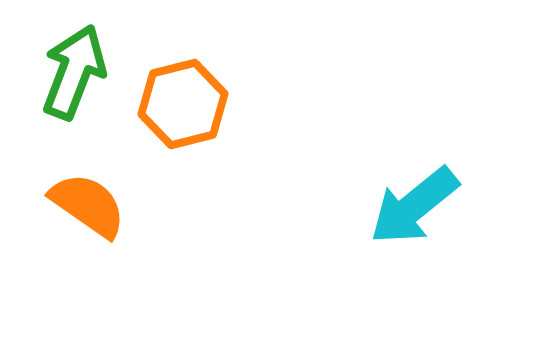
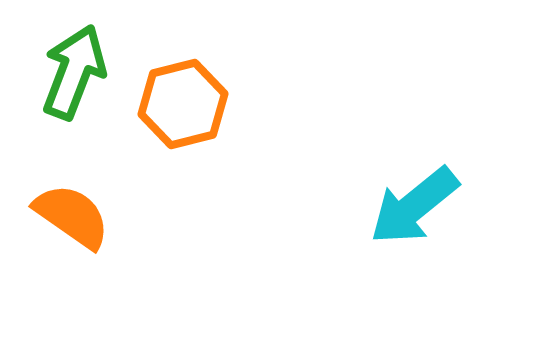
orange semicircle: moved 16 px left, 11 px down
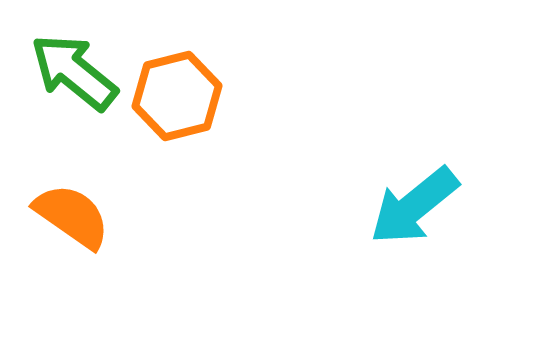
green arrow: rotated 72 degrees counterclockwise
orange hexagon: moved 6 px left, 8 px up
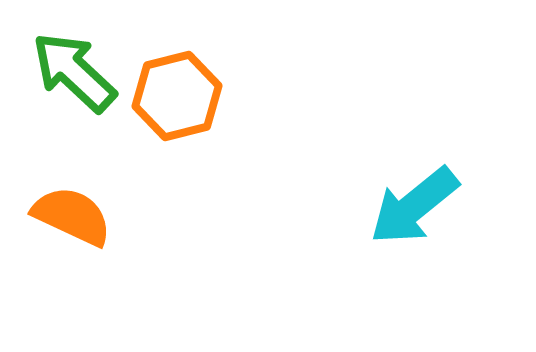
green arrow: rotated 4 degrees clockwise
orange semicircle: rotated 10 degrees counterclockwise
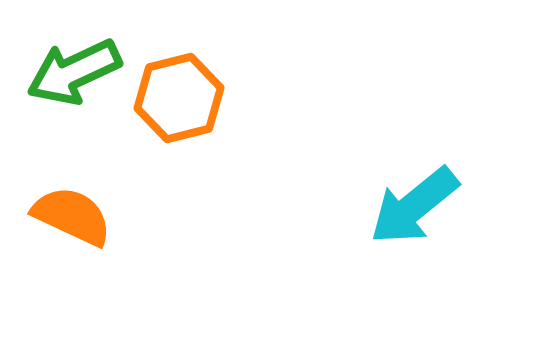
green arrow: rotated 68 degrees counterclockwise
orange hexagon: moved 2 px right, 2 px down
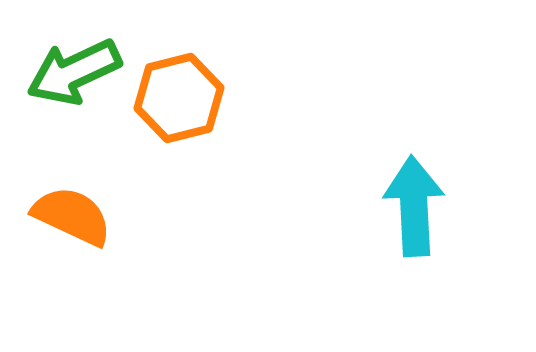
cyan arrow: rotated 126 degrees clockwise
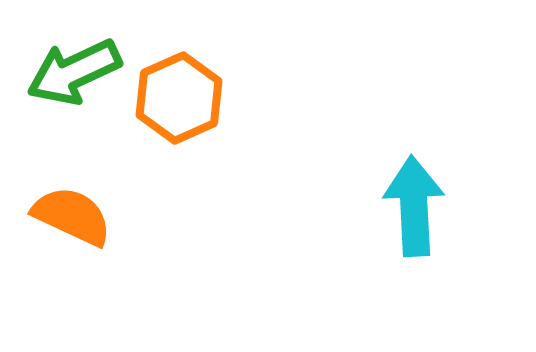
orange hexagon: rotated 10 degrees counterclockwise
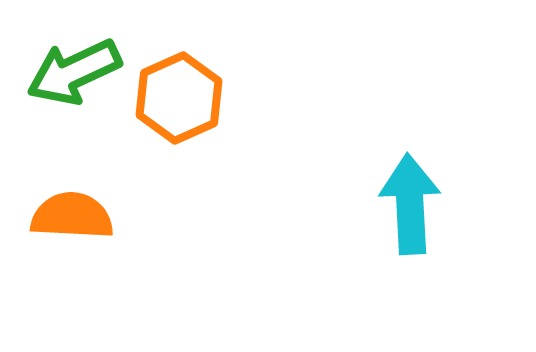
cyan arrow: moved 4 px left, 2 px up
orange semicircle: rotated 22 degrees counterclockwise
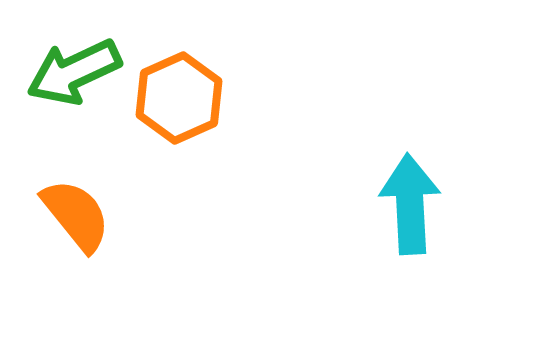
orange semicircle: moved 4 px right, 1 px up; rotated 48 degrees clockwise
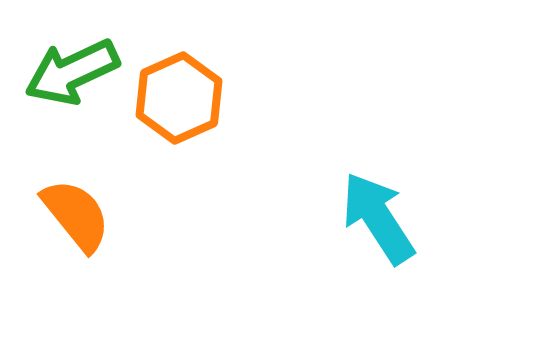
green arrow: moved 2 px left
cyan arrow: moved 32 px left, 14 px down; rotated 30 degrees counterclockwise
